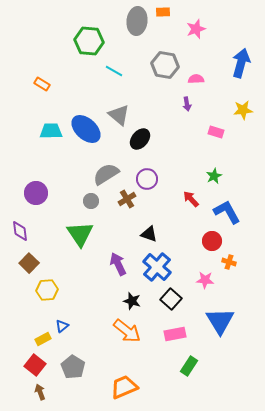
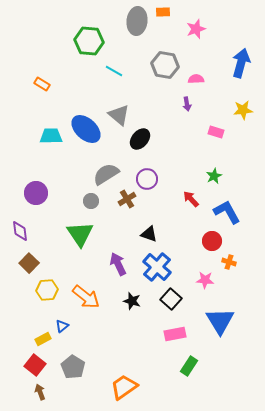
cyan trapezoid at (51, 131): moved 5 px down
orange arrow at (127, 331): moved 41 px left, 34 px up
orange trapezoid at (124, 387): rotated 12 degrees counterclockwise
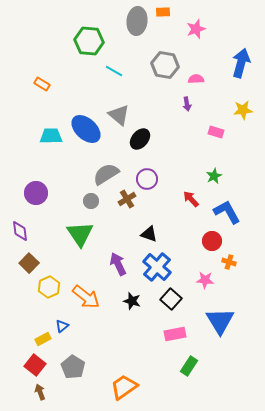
yellow hexagon at (47, 290): moved 2 px right, 3 px up; rotated 20 degrees counterclockwise
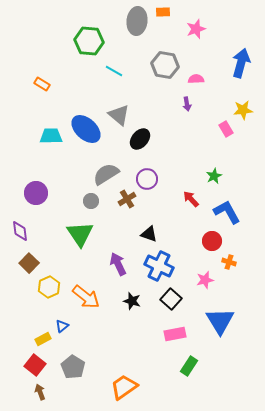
pink rectangle at (216, 132): moved 10 px right, 3 px up; rotated 42 degrees clockwise
blue cross at (157, 267): moved 2 px right, 1 px up; rotated 16 degrees counterclockwise
pink star at (205, 280): rotated 18 degrees counterclockwise
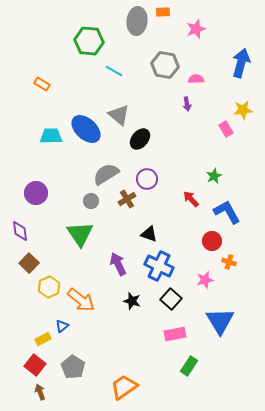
orange arrow at (86, 297): moved 5 px left, 3 px down
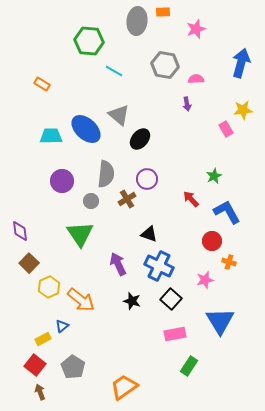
gray semicircle at (106, 174): rotated 128 degrees clockwise
purple circle at (36, 193): moved 26 px right, 12 px up
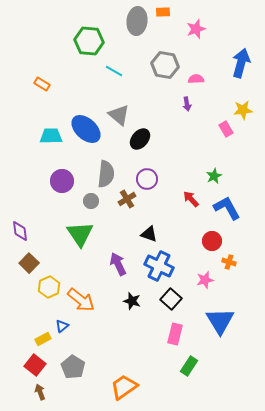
blue L-shape at (227, 212): moved 4 px up
pink rectangle at (175, 334): rotated 65 degrees counterclockwise
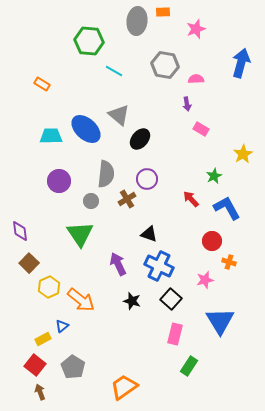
yellow star at (243, 110): moved 44 px down; rotated 24 degrees counterclockwise
pink rectangle at (226, 129): moved 25 px left; rotated 28 degrees counterclockwise
purple circle at (62, 181): moved 3 px left
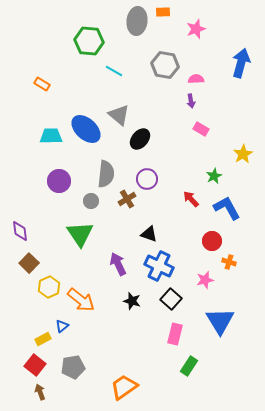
purple arrow at (187, 104): moved 4 px right, 3 px up
gray pentagon at (73, 367): rotated 30 degrees clockwise
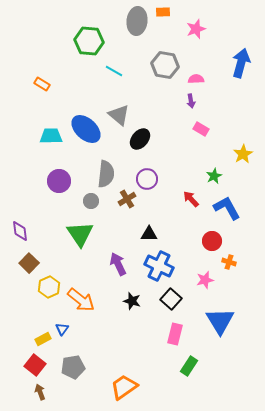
black triangle at (149, 234): rotated 18 degrees counterclockwise
blue triangle at (62, 326): moved 3 px down; rotated 16 degrees counterclockwise
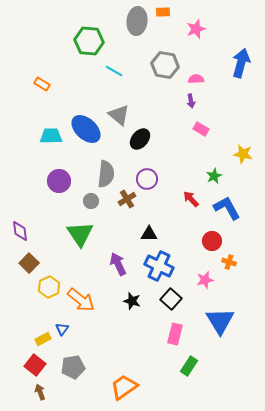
yellow star at (243, 154): rotated 30 degrees counterclockwise
